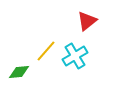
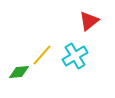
red triangle: moved 2 px right
yellow line: moved 4 px left, 4 px down
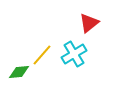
red triangle: moved 2 px down
cyan cross: moved 1 px left, 2 px up
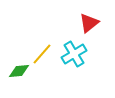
yellow line: moved 1 px up
green diamond: moved 1 px up
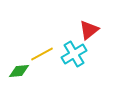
red triangle: moved 7 px down
yellow line: rotated 20 degrees clockwise
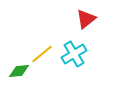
red triangle: moved 3 px left, 11 px up
yellow line: rotated 10 degrees counterclockwise
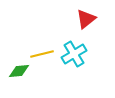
yellow line: rotated 25 degrees clockwise
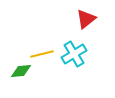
green diamond: moved 2 px right
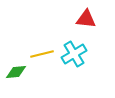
red triangle: rotated 45 degrees clockwise
green diamond: moved 5 px left, 1 px down
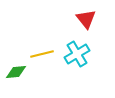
red triangle: rotated 45 degrees clockwise
cyan cross: moved 3 px right
